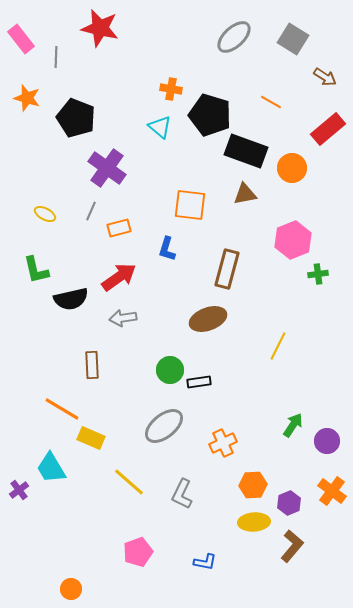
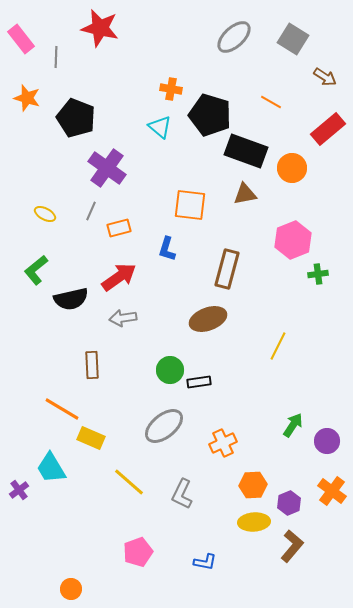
green L-shape at (36, 270): rotated 64 degrees clockwise
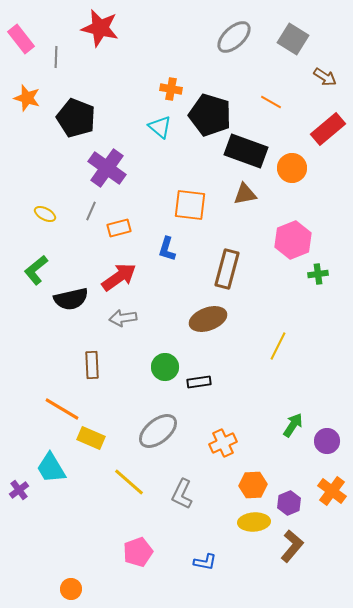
green circle at (170, 370): moved 5 px left, 3 px up
gray ellipse at (164, 426): moved 6 px left, 5 px down
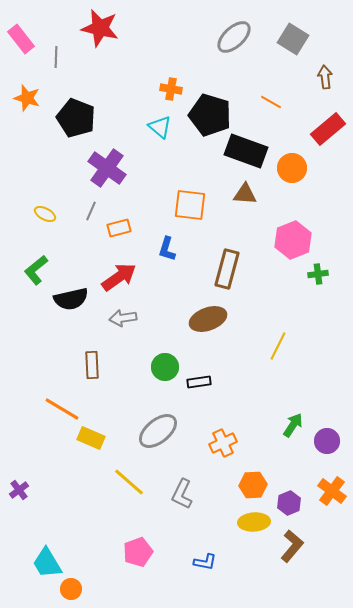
brown arrow at (325, 77): rotated 130 degrees counterclockwise
brown triangle at (245, 194): rotated 15 degrees clockwise
cyan trapezoid at (51, 468): moved 4 px left, 95 px down
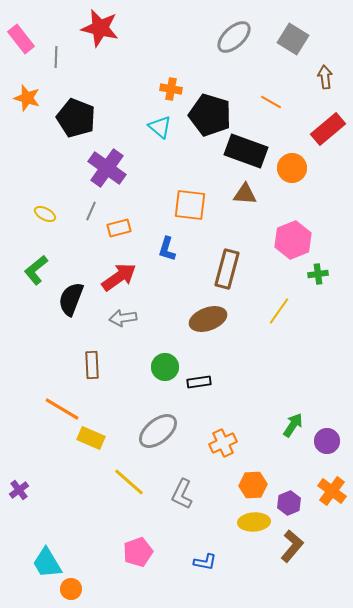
black semicircle at (71, 299): rotated 124 degrees clockwise
yellow line at (278, 346): moved 1 px right, 35 px up; rotated 8 degrees clockwise
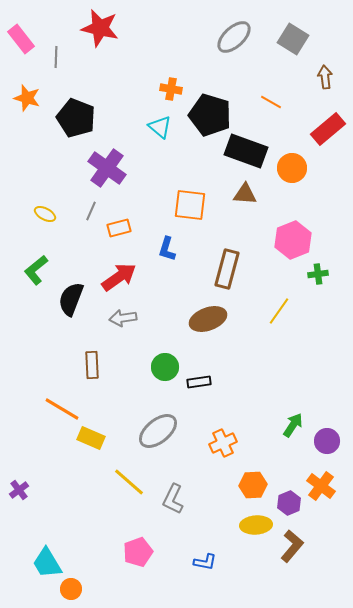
orange cross at (332, 491): moved 11 px left, 5 px up
gray L-shape at (182, 494): moved 9 px left, 5 px down
yellow ellipse at (254, 522): moved 2 px right, 3 px down
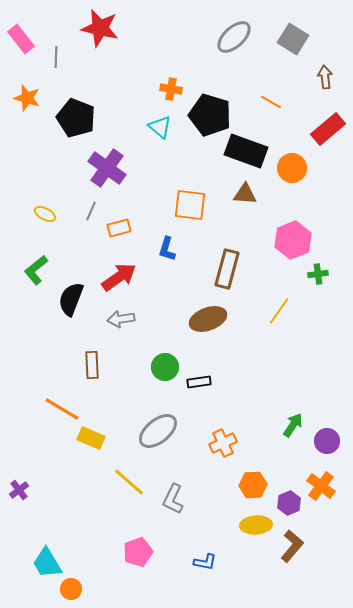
gray arrow at (123, 318): moved 2 px left, 1 px down
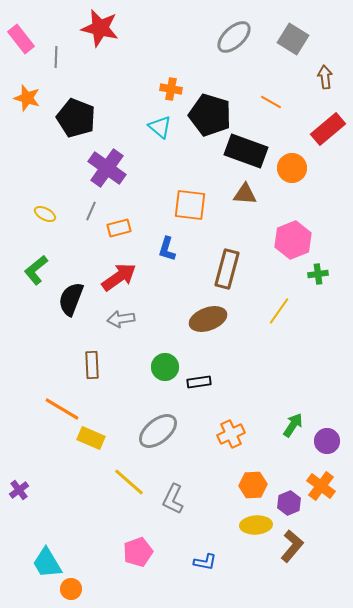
orange cross at (223, 443): moved 8 px right, 9 px up
